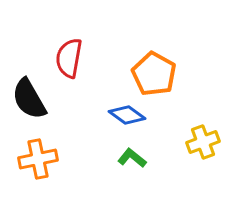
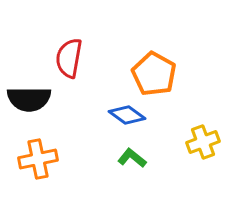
black semicircle: rotated 60 degrees counterclockwise
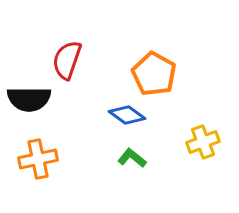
red semicircle: moved 2 px left, 2 px down; rotated 9 degrees clockwise
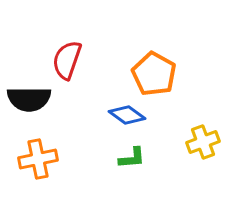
green L-shape: rotated 136 degrees clockwise
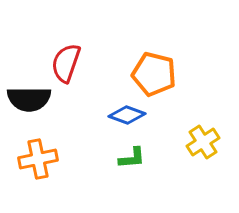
red semicircle: moved 1 px left, 3 px down
orange pentagon: rotated 15 degrees counterclockwise
blue diamond: rotated 15 degrees counterclockwise
yellow cross: rotated 12 degrees counterclockwise
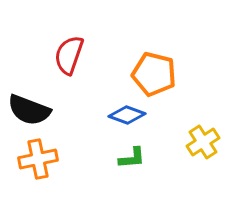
red semicircle: moved 3 px right, 8 px up
black semicircle: moved 11 px down; rotated 21 degrees clockwise
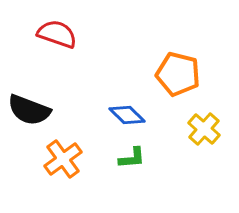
red semicircle: moved 12 px left, 21 px up; rotated 90 degrees clockwise
orange pentagon: moved 24 px right
blue diamond: rotated 24 degrees clockwise
yellow cross: moved 1 px right, 13 px up; rotated 16 degrees counterclockwise
orange cross: moved 25 px right; rotated 24 degrees counterclockwise
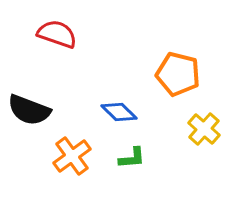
blue diamond: moved 8 px left, 3 px up
orange cross: moved 9 px right, 3 px up
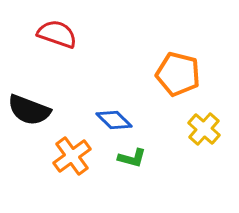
blue diamond: moved 5 px left, 8 px down
green L-shape: rotated 20 degrees clockwise
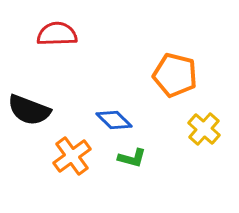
red semicircle: rotated 21 degrees counterclockwise
orange pentagon: moved 3 px left, 1 px down
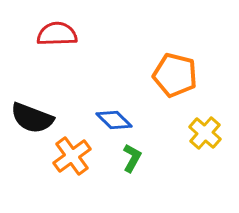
black semicircle: moved 3 px right, 8 px down
yellow cross: moved 1 px right, 4 px down
green L-shape: rotated 76 degrees counterclockwise
